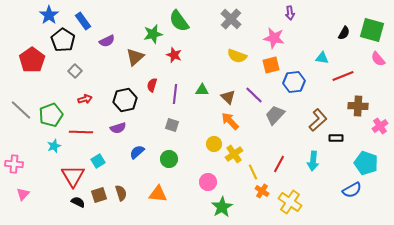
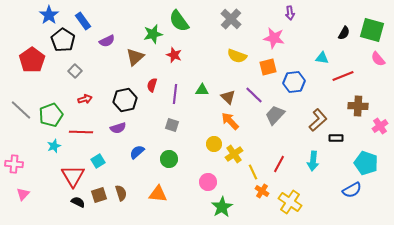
orange square at (271, 65): moved 3 px left, 2 px down
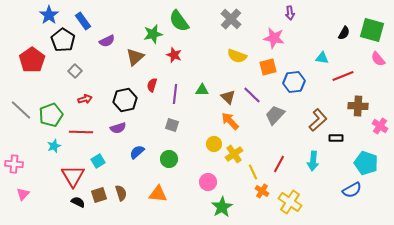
purple line at (254, 95): moved 2 px left
pink cross at (380, 126): rotated 21 degrees counterclockwise
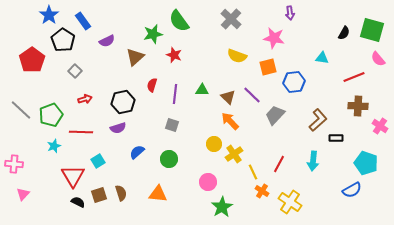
red line at (343, 76): moved 11 px right, 1 px down
black hexagon at (125, 100): moved 2 px left, 2 px down
